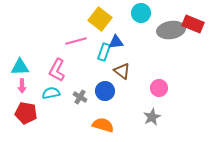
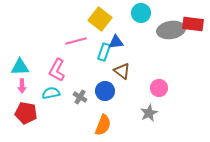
red rectangle: rotated 15 degrees counterclockwise
gray star: moved 3 px left, 4 px up
orange semicircle: rotated 95 degrees clockwise
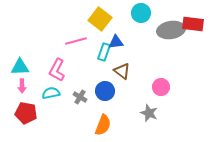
pink circle: moved 2 px right, 1 px up
gray star: rotated 24 degrees counterclockwise
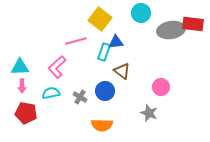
pink L-shape: moved 3 px up; rotated 20 degrees clockwise
orange semicircle: moved 1 px left; rotated 70 degrees clockwise
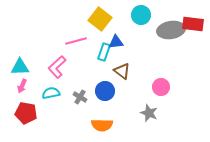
cyan circle: moved 2 px down
pink arrow: rotated 24 degrees clockwise
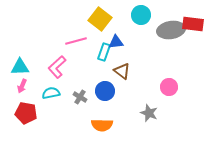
pink circle: moved 8 px right
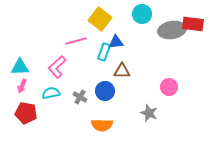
cyan circle: moved 1 px right, 1 px up
gray ellipse: moved 1 px right
brown triangle: rotated 36 degrees counterclockwise
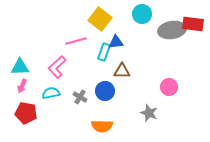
orange semicircle: moved 1 px down
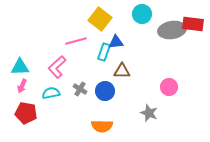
gray cross: moved 8 px up
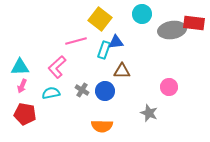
red rectangle: moved 1 px right, 1 px up
cyan rectangle: moved 2 px up
gray cross: moved 2 px right, 1 px down
red pentagon: moved 1 px left, 1 px down
